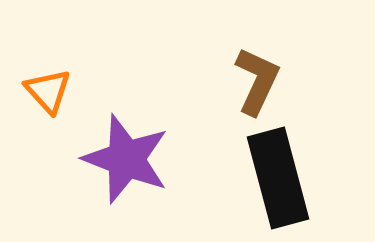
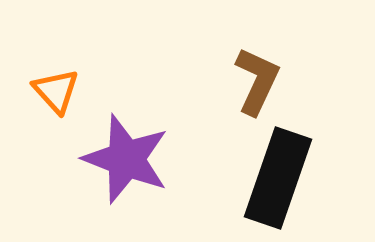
orange triangle: moved 8 px right
black rectangle: rotated 34 degrees clockwise
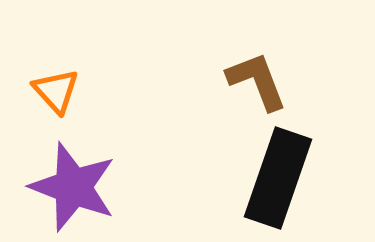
brown L-shape: rotated 46 degrees counterclockwise
purple star: moved 53 px left, 28 px down
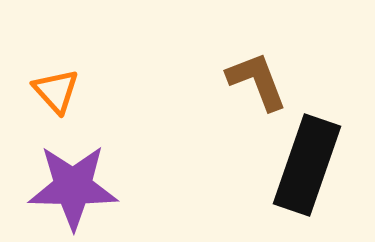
black rectangle: moved 29 px right, 13 px up
purple star: rotated 20 degrees counterclockwise
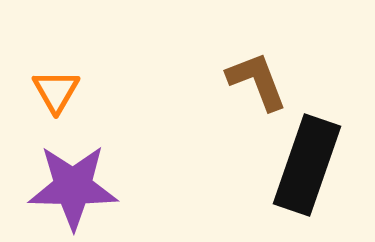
orange triangle: rotated 12 degrees clockwise
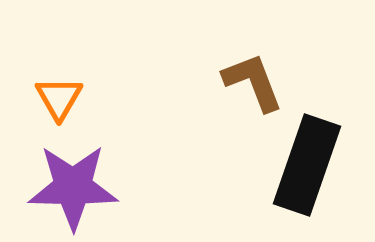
brown L-shape: moved 4 px left, 1 px down
orange triangle: moved 3 px right, 7 px down
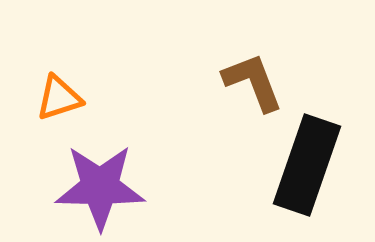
orange triangle: rotated 42 degrees clockwise
purple star: moved 27 px right
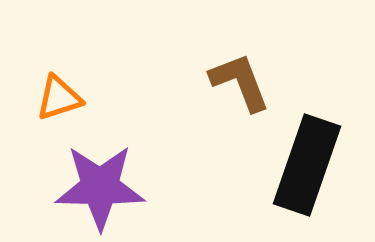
brown L-shape: moved 13 px left
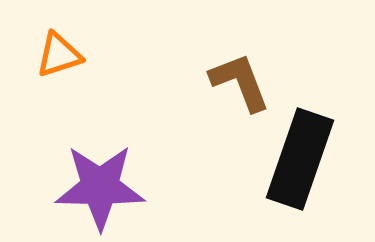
orange triangle: moved 43 px up
black rectangle: moved 7 px left, 6 px up
